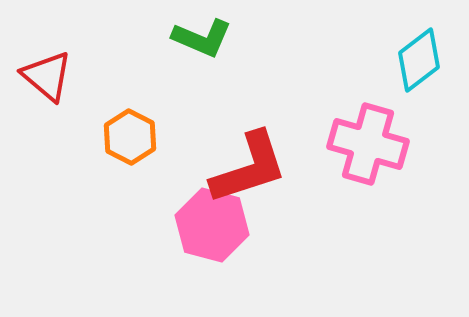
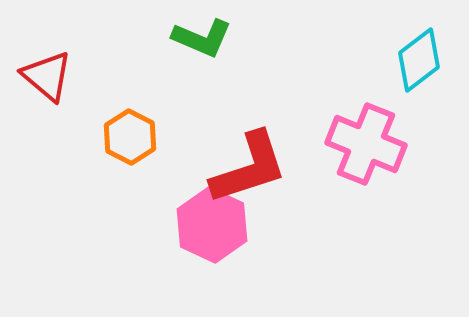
pink cross: moved 2 px left; rotated 6 degrees clockwise
pink hexagon: rotated 10 degrees clockwise
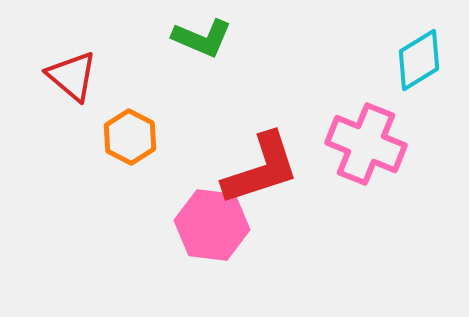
cyan diamond: rotated 6 degrees clockwise
red triangle: moved 25 px right
red L-shape: moved 12 px right, 1 px down
pink hexagon: rotated 18 degrees counterclockwise
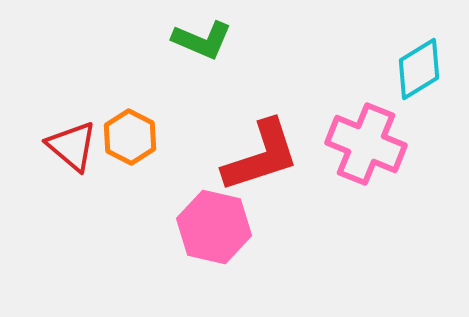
green L-shape: moved 2 px down
cyan diamond: moved 9 px down
red triangle: moved 70 px down
red L-shape: moved 13 px up
pink hexagon: moved 2 px right, 2 px down; rotated 6 degrees clockwise
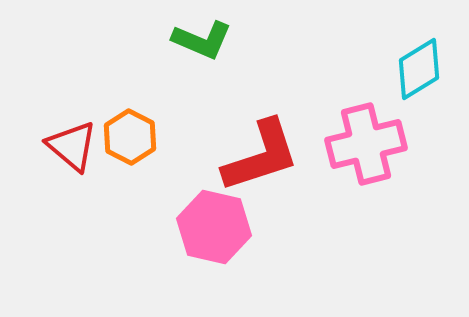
pink cross: rotated 36 degrees counterclockwise
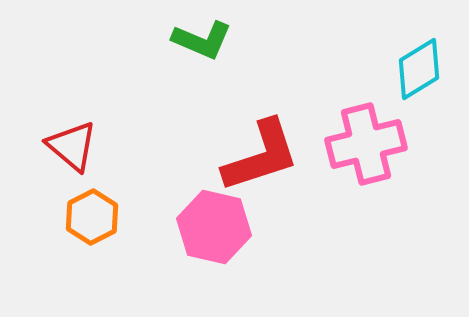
orange hexagon: moved 38 px left, 80 px down; rotated 6 degrees clockwise
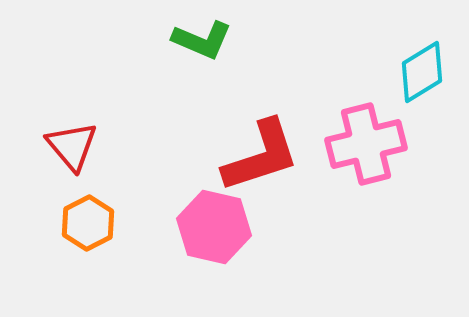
cyan diamond: moved 3 px right, 3 px down
red triangle: rotated 10 degrees clockwise
orange hexagon: moved 4 px left, 6 px down
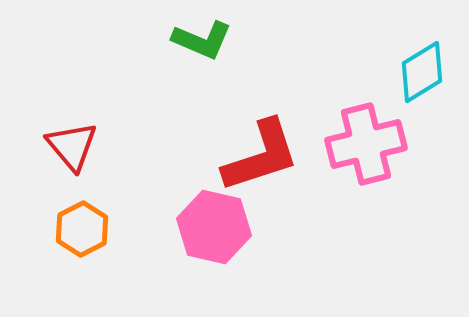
orange hexagon: moved 6 px left, 6 px down
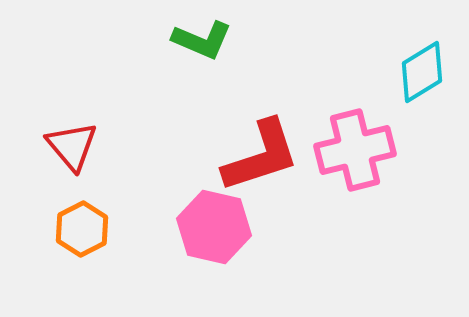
pink cross: moved 11 px left, 6 px down
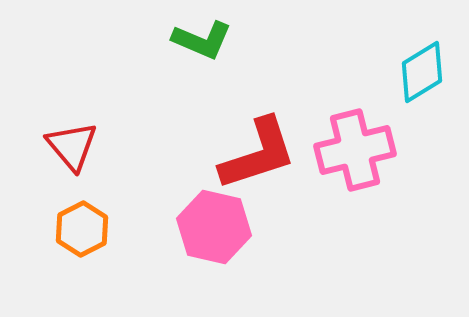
red L-shape: moved 3 px left, 2 px up
